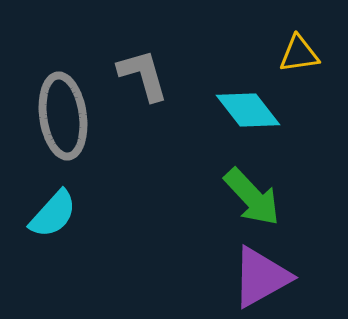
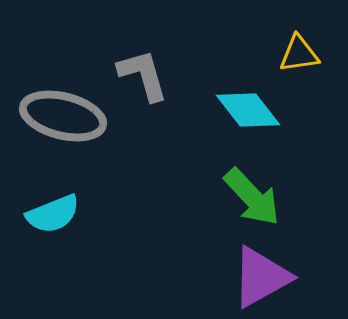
gray ellipse: rotated 68 degrees counterclockwise
cyan semicircle: rotated 26 degrees clockwise
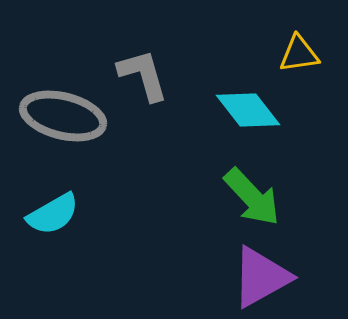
cyan semicircle: rotated 8 degrees counterclockwise
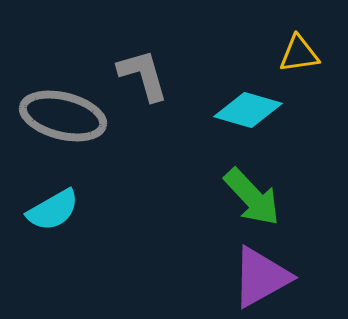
cyan diamond: rotated 36 degrees counterclockwise
cyan semicircle: moved 4 px up
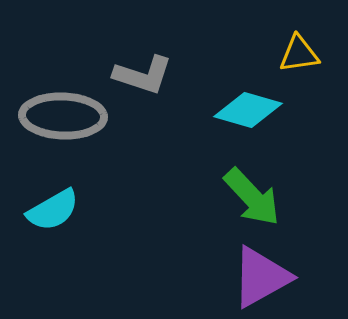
gray L-shape: rotated 124 degrees clockwise
gray ellipse: rotated 12 degrees counterclockwise
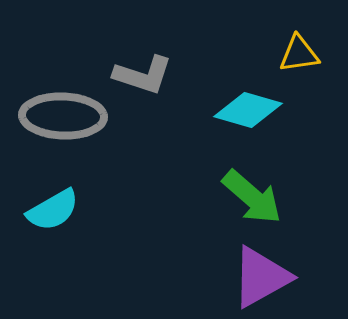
green arrow: rotated 6 degrees counterclockwise
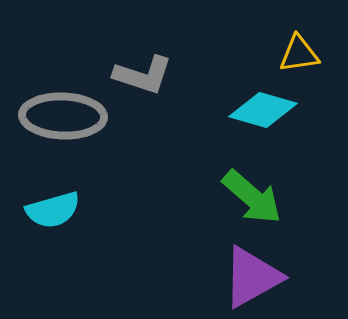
cyan diamond: moved 15 px right
cyan semicircle: rotated 14 degrees clockwise
purple triangle: moved 9 px left
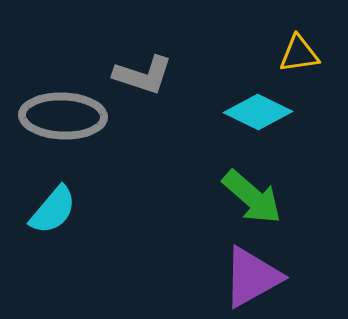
cyan diamond: moved 5 px left, 2 px down; rotated 10 degrees clockwise
cyan semicircle: rotated 34 degrees counterclockwise
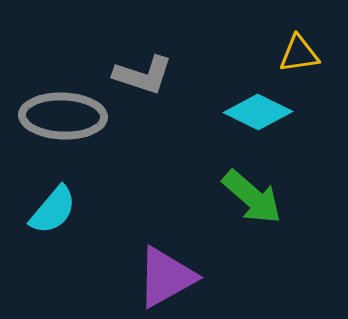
purple triangle: moved 86 px left
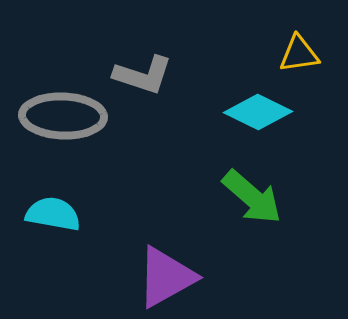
cyan semicircle: moved 4 px down; rotated 120 degrees counterclockwise
